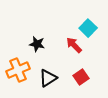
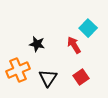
red arrow: rotated 12 degrees clockwise
black triangle: rotated 24 degrees counterclockwise
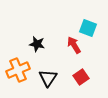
cyan square: rotated 24 degrees counterclockwise
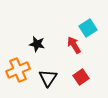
cyan square: rotated 36 degrees clockwise
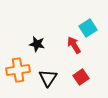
orange cross: rotated 15 degrees clockwise
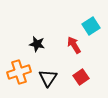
cyan square: moved 3 px right, 2 px up
orange cross: moved 1 px right, 2 px down; rotated 10 degrees counterclockwise
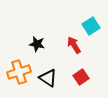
black triangle: rotated 30 degrees counterclockwise
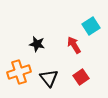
black triangle: moved 1 px right; rotated 18 degrees clockwise
